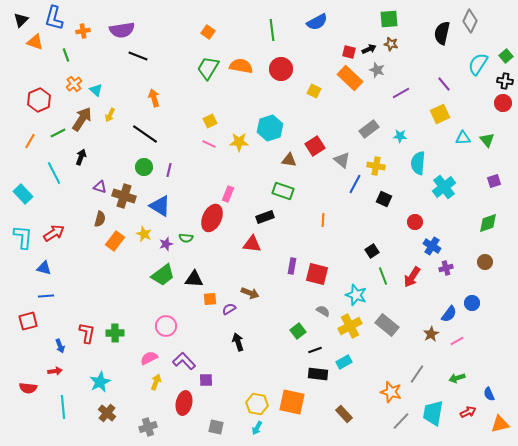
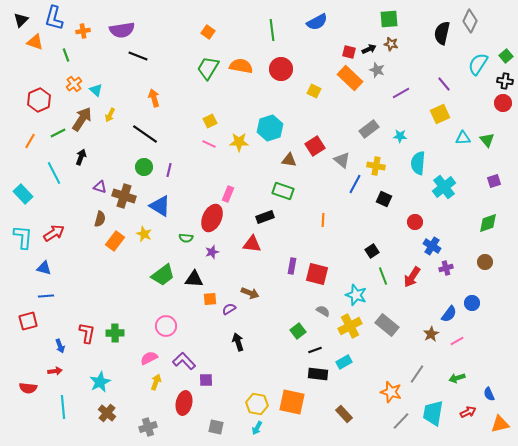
purple star at (166, 244): moved 46 px right, 8 px down
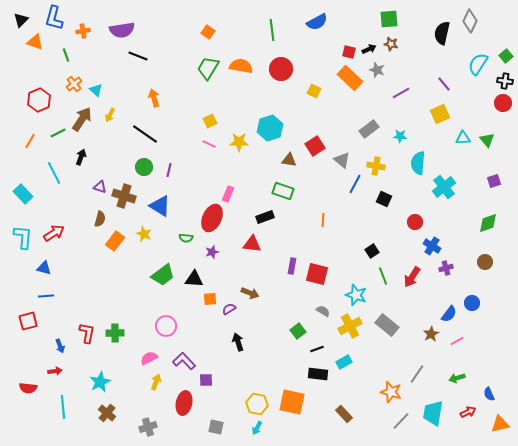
black line at (315, 350): moved 2 px right, 1 px up
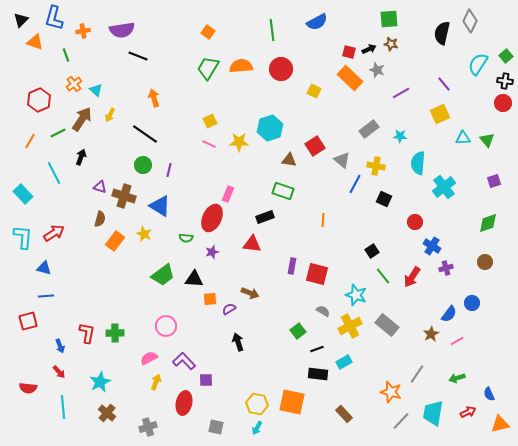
orange semicircle at (241, 66): rotated 15 degrees counterclockwise
green circle at (144, 167): moved 1 px left, 2 px up
green line at (383, 276): rotated 18 degrees counterclockwise
red arrow at (55, 371): moved 4 px right, 1 px down; rotated 56 degrees clockwise
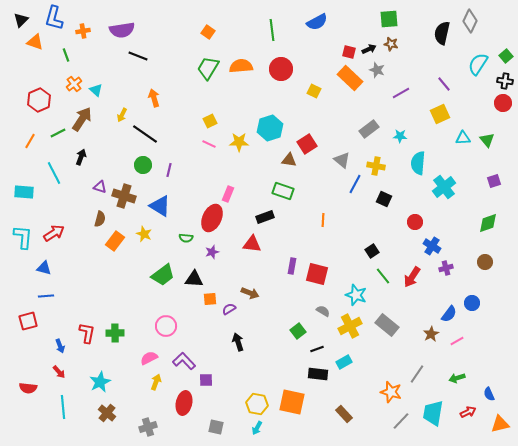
yellow arrow at (110, 115): moved 12 px right
red square at (315, 146): moved 8 px left, 2 px up
cyan rectangle at (23, 194): moved 1 px right, 2 px up; rotated 42 degrees counterclockwise
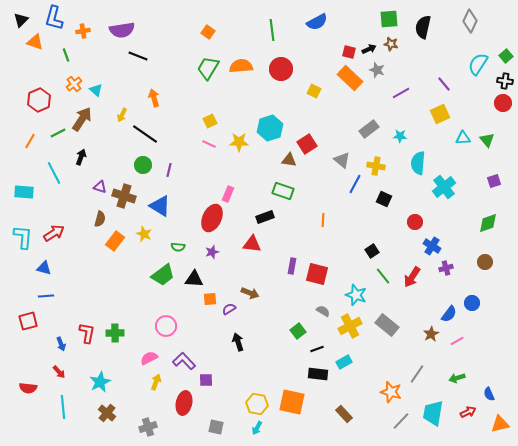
black semicircle at (442, 33): moved 19 px left, 6 px up
green semicircle at (186, 238): moved 8 px left, 9 px down
blue arrow at (60, 346): moved 1 px right, 2 px up
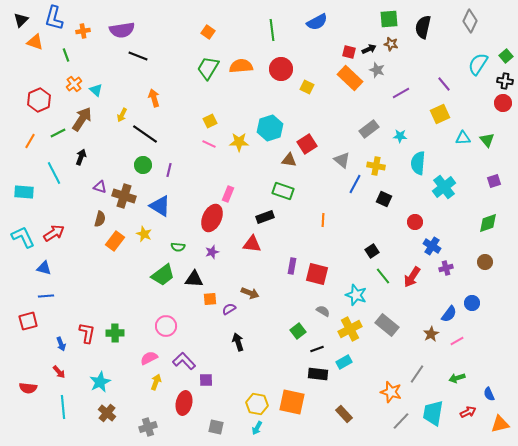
yellow square at (314, 91): moved 7 px left, 4 px up
cyan L-shape at (23, 237): rotated 30 degrees counterclockwise
yellow cross at (350, 326): moved 3 px down
